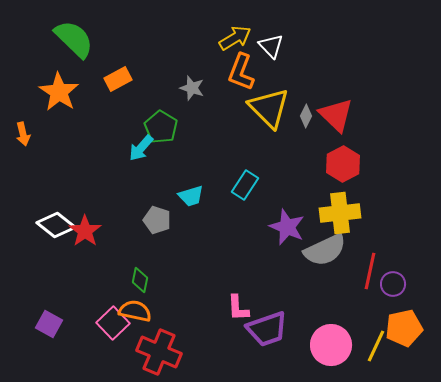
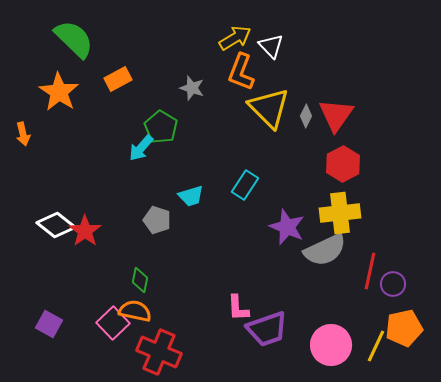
red triangle: rotated 21 degrees clockwise
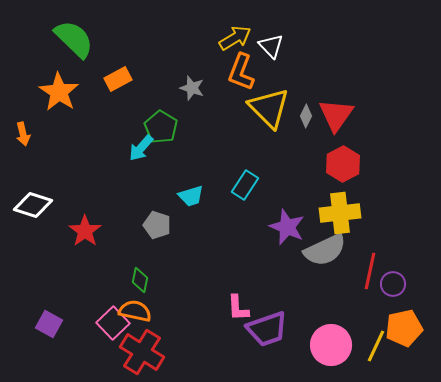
gray pentagon: moved 5 px down
white diamond: moved 23 px left, 20 px up; rotated 21 degrees counterclockwise
red cross: moved 17 px left; rotated 9 degrees clockwise
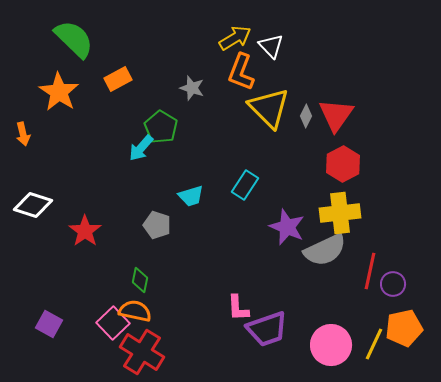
yellow line: moved 2 px left, 2 px up
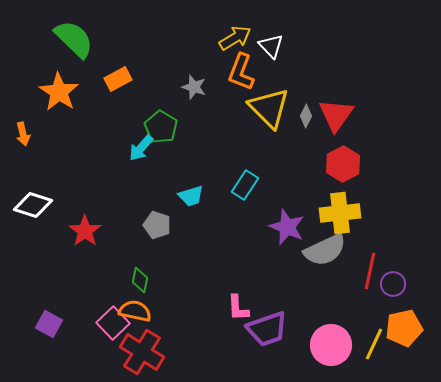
gray star: moved 2 px right, 1 px up
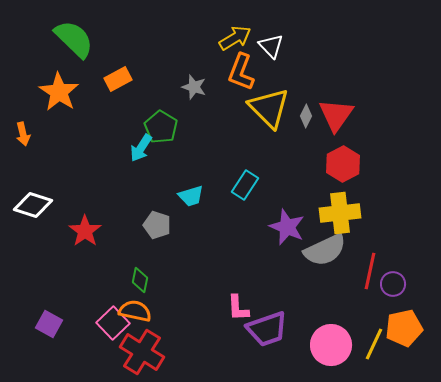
cyan arrow: rotated 8 degrees counterclockwise
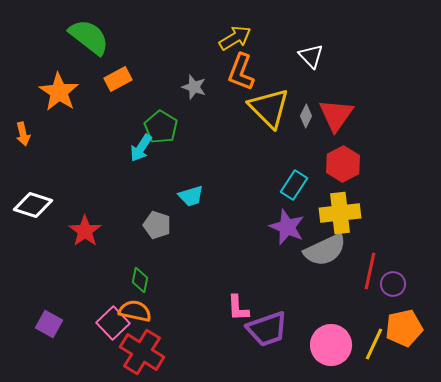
green semicircle: moved 15 px right, 2 px up; rotated 6 degrees counterclockwise
white triangle: moved 40 px right, 10 px down
cyan rectangle: moved 49 px right
